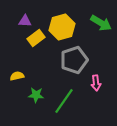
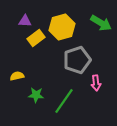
gray pentagon: moved 3 px right
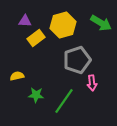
yellow hexagon: moved 1 px right, 2 px up
pink arrow: moved 4 px left
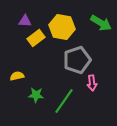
yellow hexagon: moved 1 px left, 2 px down; rotated 25 degrees clockwise
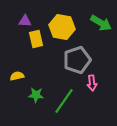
yellow rectangle: moved 1 px down; rotated 66 degrees counterclockwise
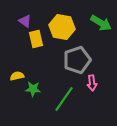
purple triangle: rotated 32 degrees clockwise
green star: moved 3 px left, 6 px up
green line: moved 2 px up
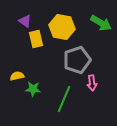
green line: rotated 12 degrees counterclockwise
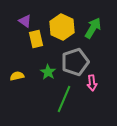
green arrow: moved 8 px left, 5 px down; rotated 90 degrees counterclockwise
yellow hexagon: rotated 15 degrees clockwise
gray pentagon: moved 2 px left, 2 px down
green star: moved 15 px right, 17 px up; rotated 28 degrees clockwise
